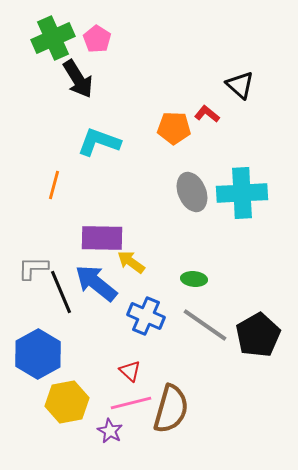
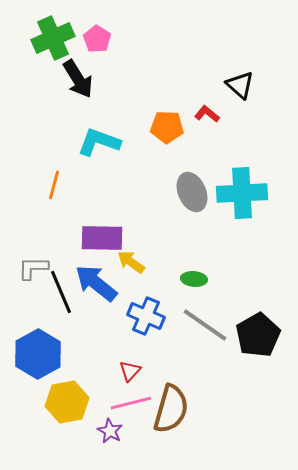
orange pentagon: moved 7 px left, 1 px up
red triangle: rotated 30 degrees clockwise
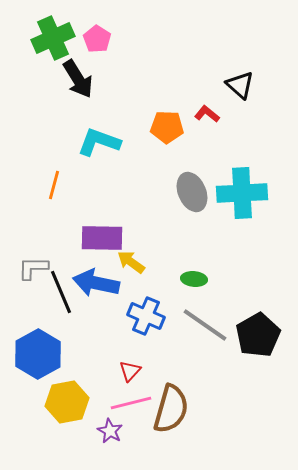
blue arrow: rotated 27 degrees counterclockwise
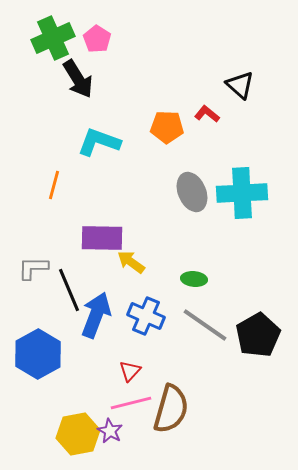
blue arrow: moved 32 px down; rotated 99 degrees clockwise
black line: moved 8 px right, 2 px up
yellow hexagon: moved 11 px right, 32 px down
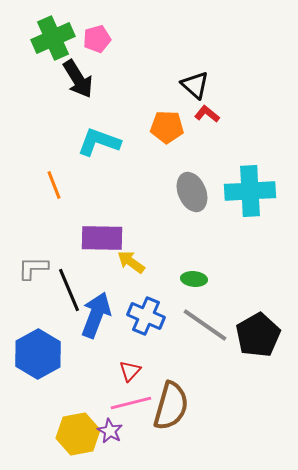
pink pentagon: rotated 24 degrees clockwise
black triangle: moved 45 px left
orange line: rotated 36 degrees counterclockwise
cyan cross: moved 8 px right, 2 px up
brown semicircle: moved 3 px up
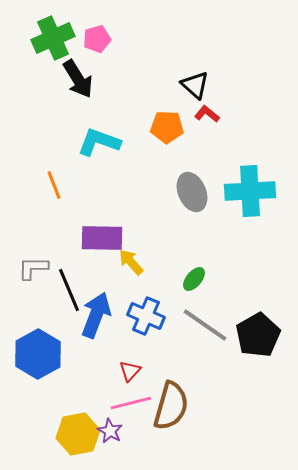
yellow arrow: rotated 12 degrees clockwise
green ellipse: rotated 55 degrees counterclockwise
